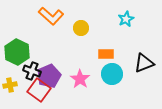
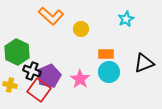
yellow circle: moved 1 px down
cyan circle: moved 3 px left, 2 px up
yellow cross: rotated 24 degrees clockwise
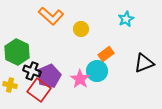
orange rectangle: rotated 35 degrees counterclockwise
cyan circle: moved 12 px left, 1 px up
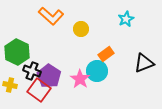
purple pentagon: rotated 15 degrees counterclockwise
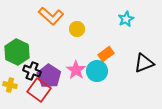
yellow circle: moved 4 px left
pink star: moved 4 px left, 9 px up
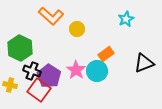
green hexagon: moved 3 px right, 4 px up
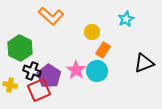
yellow circle: moved 15 px right, 3 px down
orange rectangle: moved 3 px left, 4 px up; rotated 21 degrees counterclockwise
red square: rotated 30 degrees clockwise
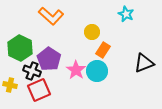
cyan star: moved 5 px up; rotated 21 degrees counterclockwise
purple pentagon: moved 17 px up
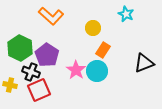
yellow circle: moved 1 px right, 4 px up
purple pentagon: moved 2 px left, 4 px up
black cross: moved 1 px left, 1 px down
